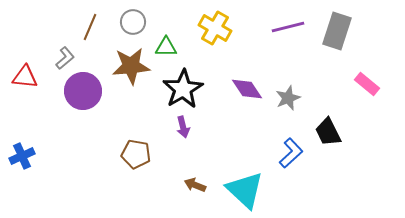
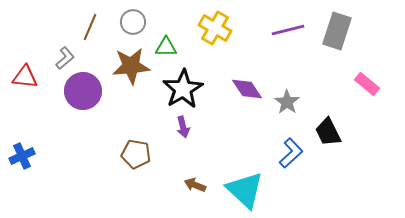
purple line: moved 3 px down
gray star: moved 1 px left, 4 px down; rotated 15 degrees counterclockwise
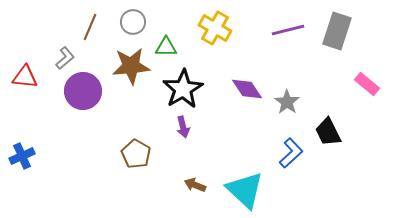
brown pentagon: rotated 20 degrees clockwise
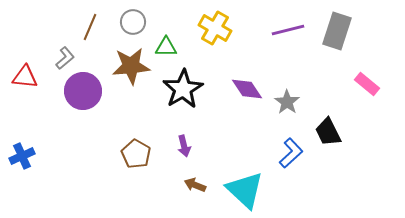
purple arrow: moved 1 px right, 19 px down
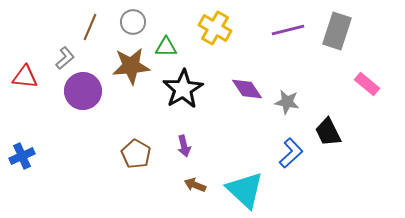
gray star: rotated 25 degrees counterclockwise
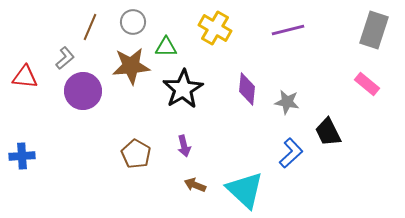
gray rectangle: moved 37 px right, 1 px up
purple diamond: rotated 40 degrees clockwise
blue cross: rotated 20 degrees clockwise
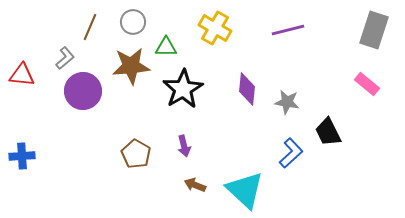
red triangle: moved 3 px left, 2 px up
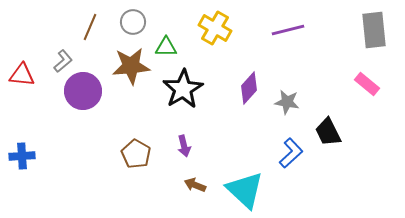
gray rectangle: rotated 24 degrees counterclockwise
gray L-shape: moved 2 px left, 3 px down
purple diamond: moved 2 px right, 1 px up; rotated 36 degrees clockwise
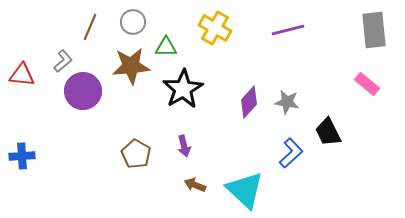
purple diamond: moved 14 px down
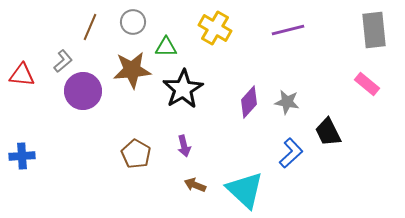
brown star: moved 1 px right, 4 px down
